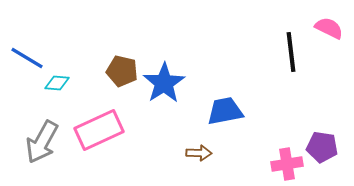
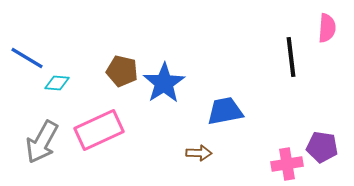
pink semicircle: moved 2 px left; rotated 68 degrees clockwise
black line: moved 5 px down
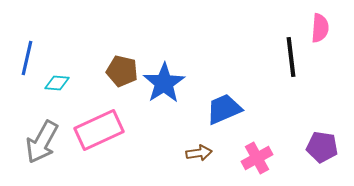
pink semicircle: moved 7 px left
blue line: rotated 72 degrees clockwise
blue trapezoid: moved 1 px left, 2 px up; rotated 12 degrees counterclockwise
brown arrow: rotated 10 degrees counterclockwise
pink cross: moved 30 px left, 6 px up; rotated 20 degrees counterclockwise
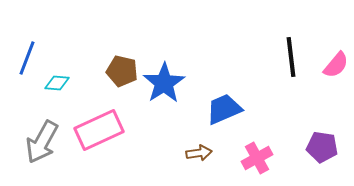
pink semicircle: moved 16 px right, 37 px down; rotated 36 degrees clockwise
blue line: rotated 8 degrees clockwise
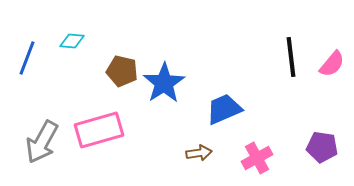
pink semicircle: moved 4 px left, 1 px up
cyan diamond: moved 15 px right, 42 px up
pink rectangle: rotated 9 degrees clockwise
